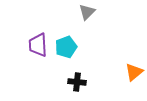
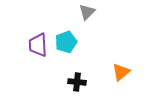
cyan pentagon: moved 5 px up
orange triangle: moved 13 px left
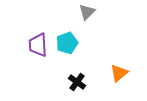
cyan pentagon: moved 1 px right, 1 px down
orange triangle: moved 2 px left, 1 px down
black cross: rotated 30 degrees clockwise
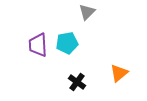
cyan pentagon: rotated 10 degrees clockwise
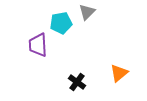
cyan pentagon: moved 6 px left, 20 px up
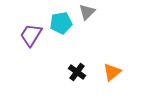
purple trapezoid: moved 7 px left, 10 px up; rotated 35 degrees clockwise
orange triangle: moved 7 px left, 1 px up
black cross: moved 10 px up
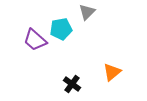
cyan pentagon: moved 6 px down
purple trapezoid: moved 4 px right, 5 px down; rotated 80 degrees counterclockwise
black cross: moved 5 px left, 12 px down
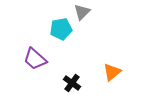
gray triangle: moved 5 px left
purple trapezoid: moved 19 px down
black cross: moved 1 px up
